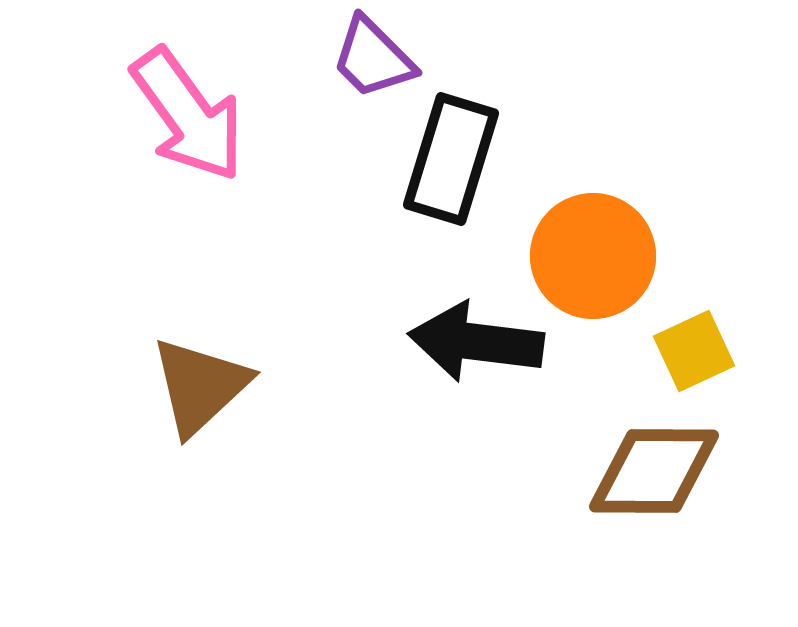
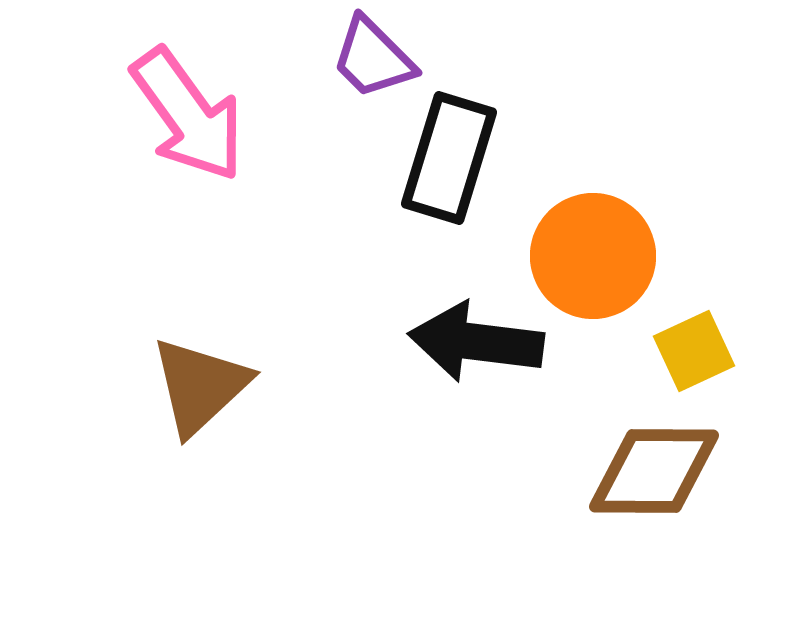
black rectangle: moved 2 px left, 1 px up
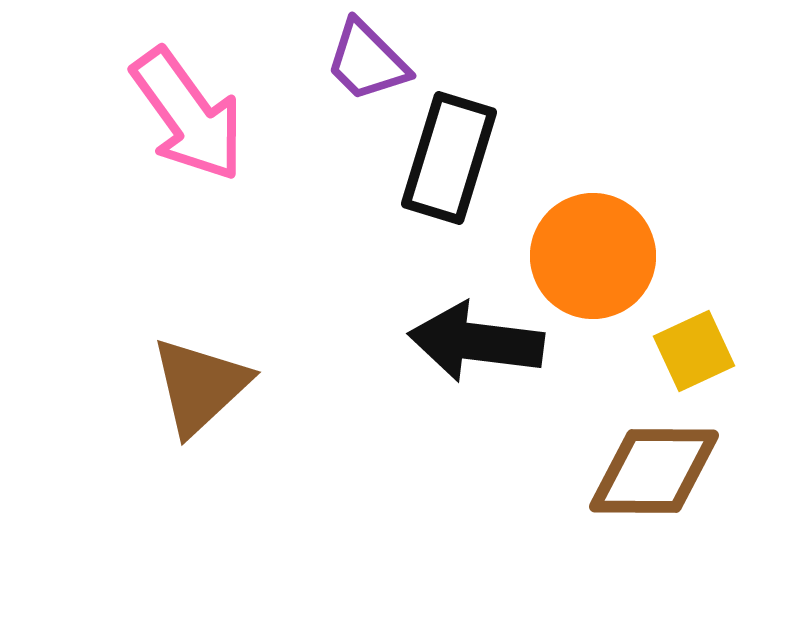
purple trapezoid: moved 6 px left, 3 px down
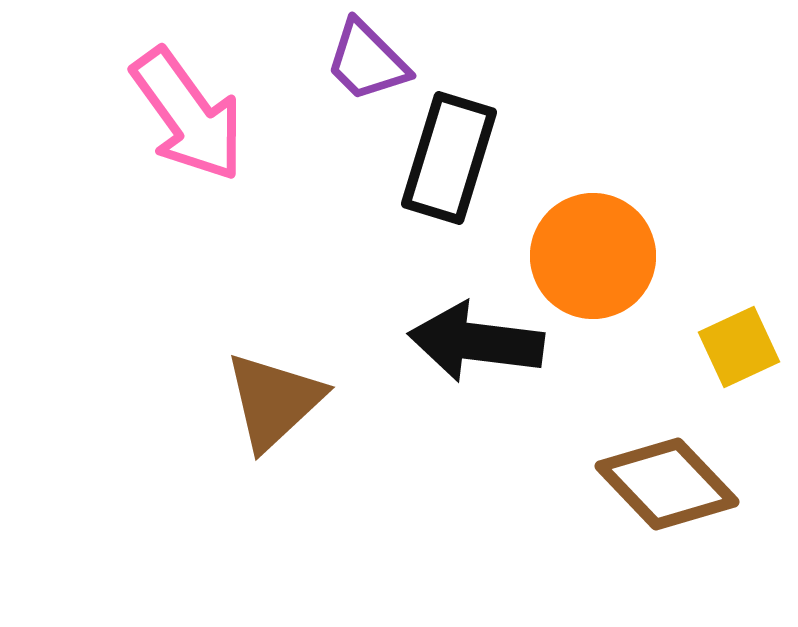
yellow square: moved 45 px right, 4 px up
brown triangle: moved 74 px right, 15 px down
brown diamond: moved 13 px right, 13 px down; rotated 46 degrees clockwise
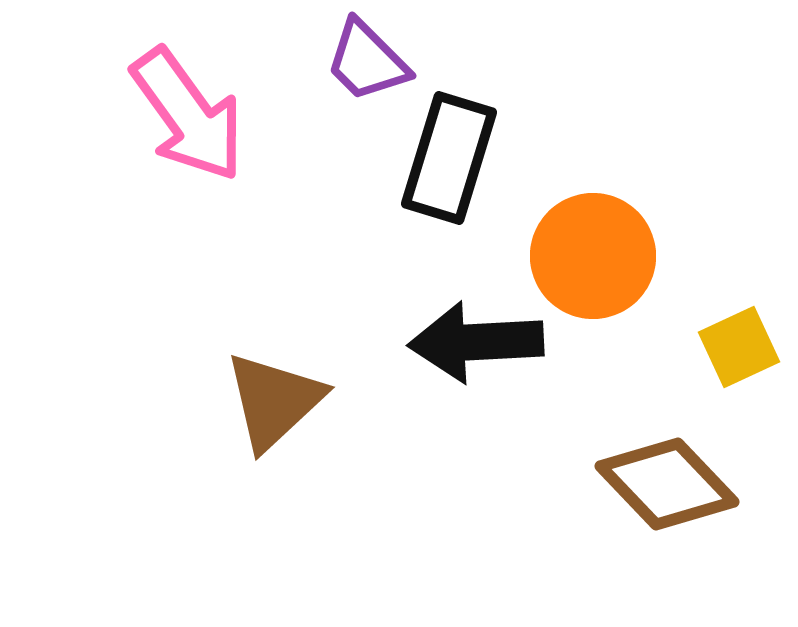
black arrow: rotated 10 degrees counterclockwise
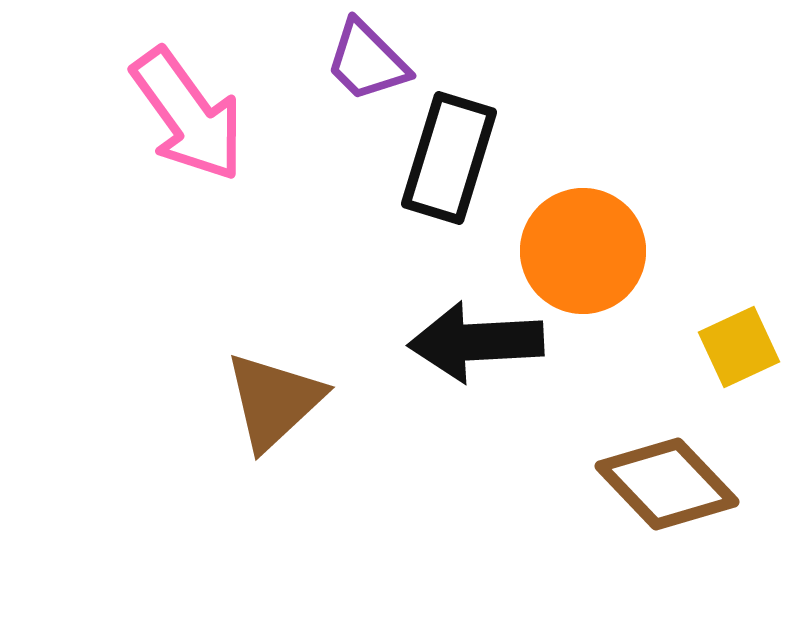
orange circle: moved 10 px left, 5 px up
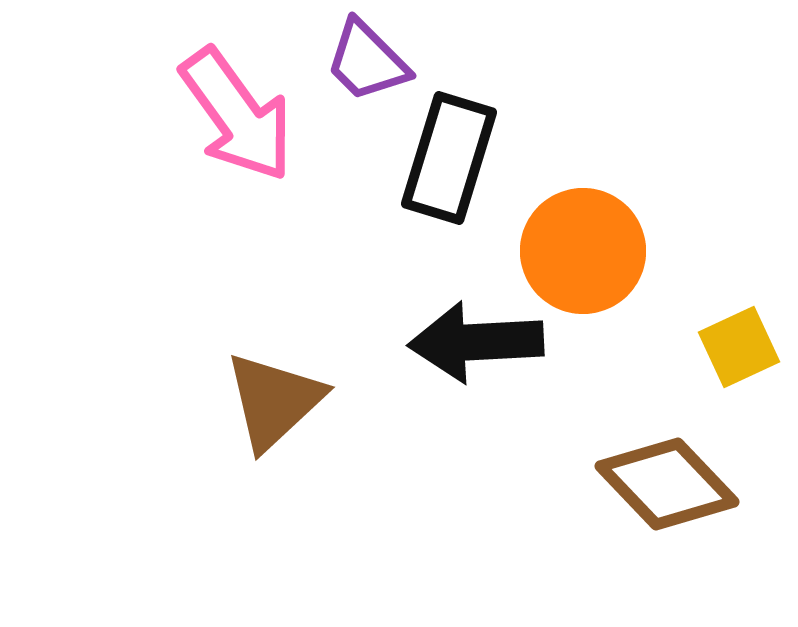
pink arrow: moved 49 px right
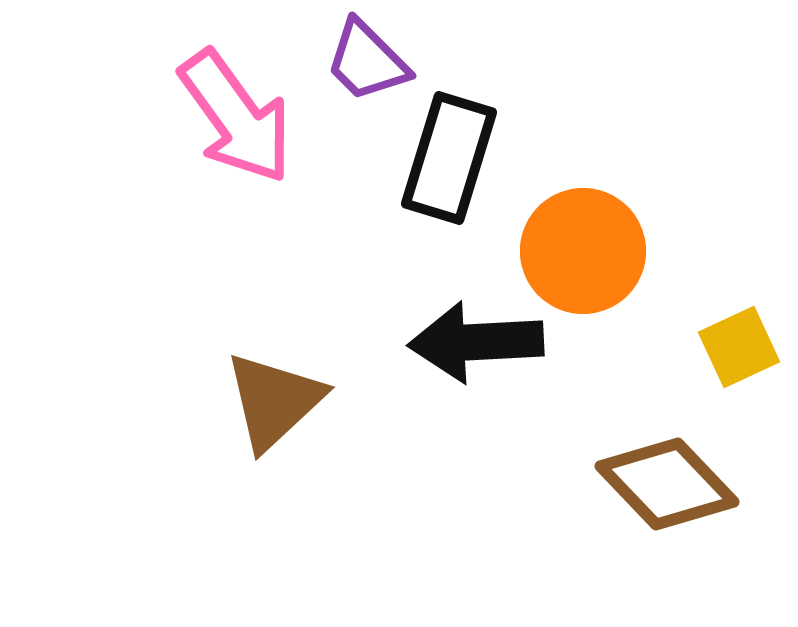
pink arrow: moved 1 px left, 2 px down
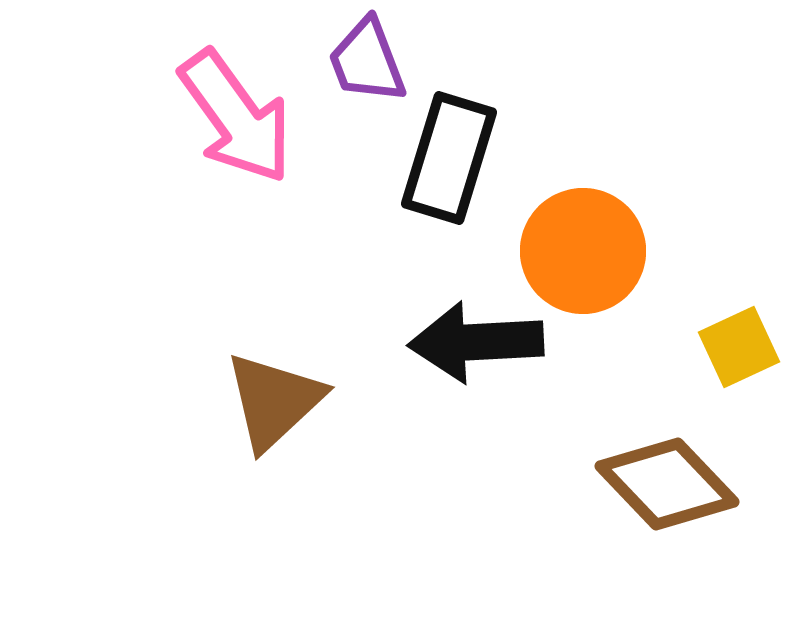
purple trapezoid: rotated 24 degrees clockwise
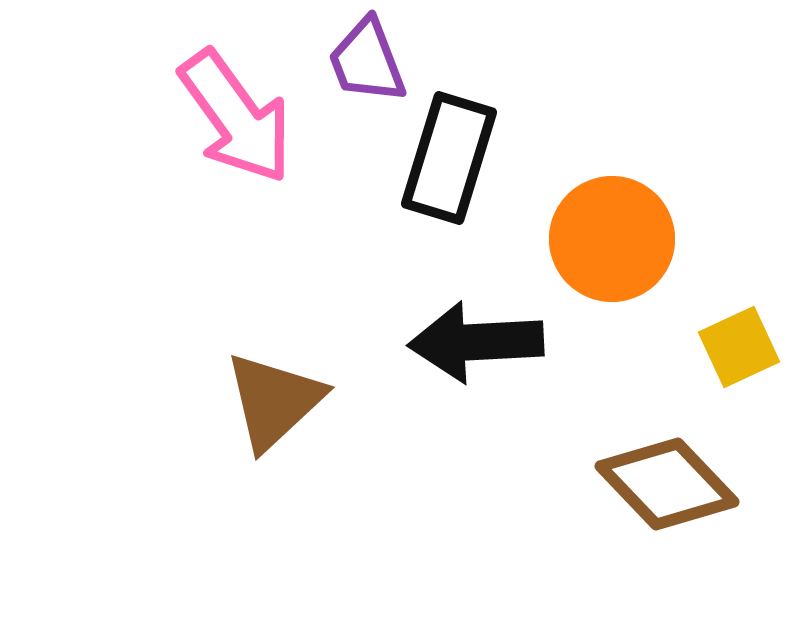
orange circle: moved 29 px right, 12 px up
